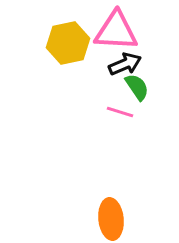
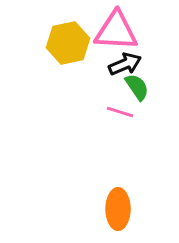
orange ellipse: moved 7 px right, 10 px up; rotated 6 degrees clockwise
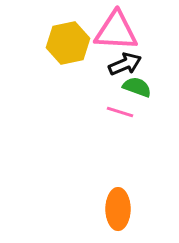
green semicircle: rotated 36 degrees counterclockwise
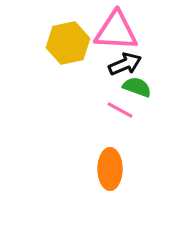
pink line: moved 2 px up; rotated 12 degrees clockwise
orange ellipse: moved 8 px left, 40 px up
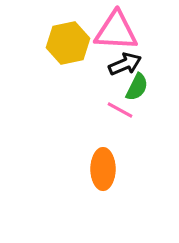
green semicircle: rotated 96 degrees clockwise
orange ellipse: moved 7 px left
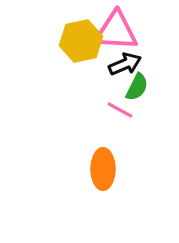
yellow hexagon: moved 13 px right, 2 px up
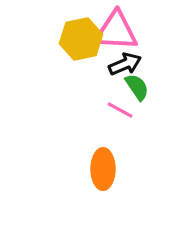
yellow hexagon: moved 2 px up
green semicircle: rotated 60 degrees counterclockwise
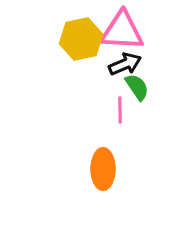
pink triangle: moved 6 px right
pink line: rotated 60 degrees clockwise
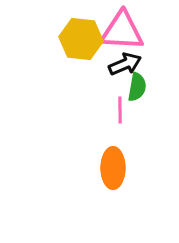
yellow hexagon: rotated 18 degrees clockwise
green semicircle: rotated 44 degrees clockwise
orange ellipse: moved 10 px right, 1 px up
